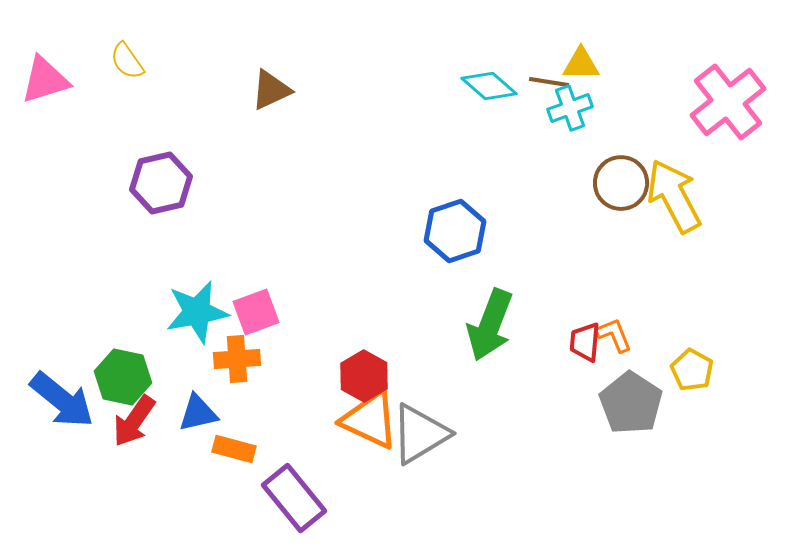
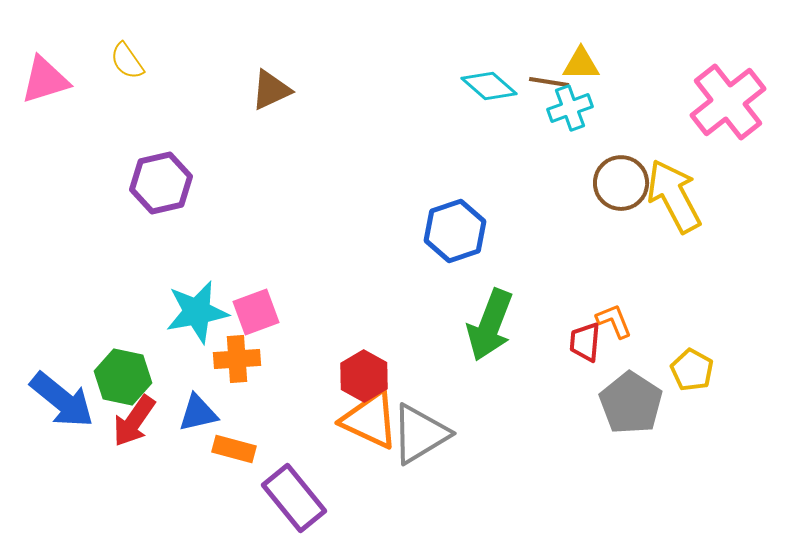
orange L-shape: moved 14 px up
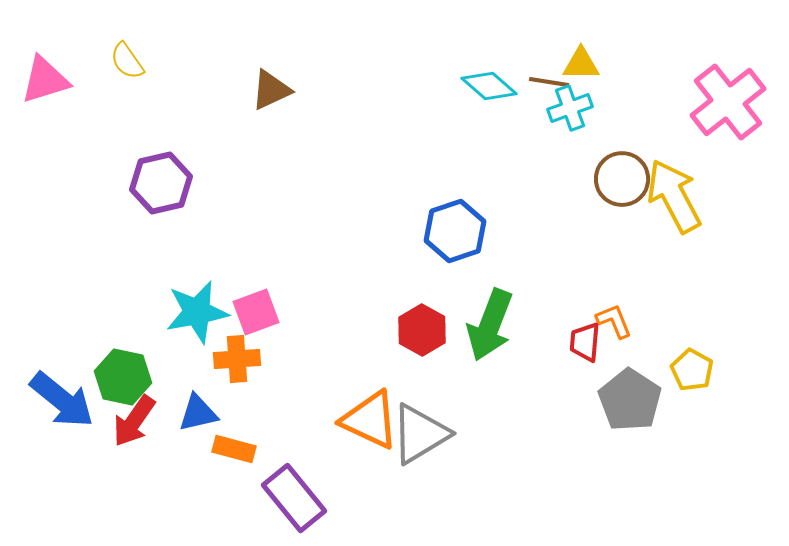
brown circle: moved 1 px right, 4 px up
red hexagon: moved 58 px right, 46 px up
gray pentagon: moved 1 px left, 3 px up
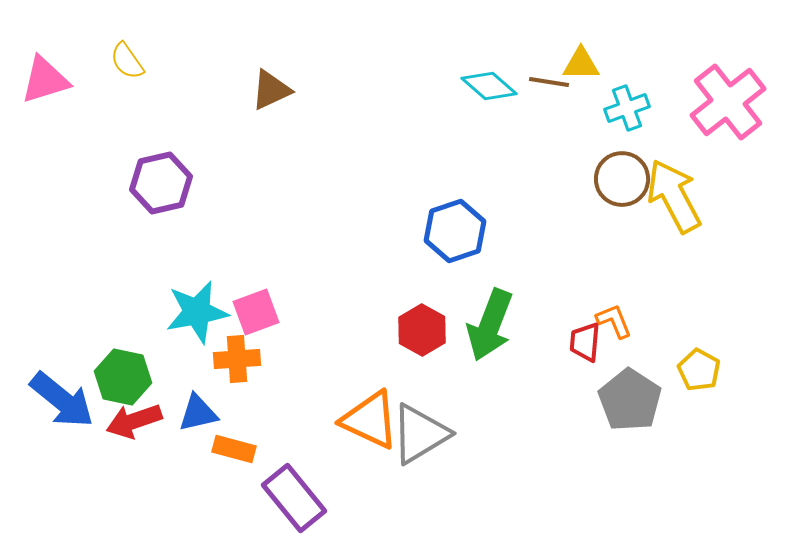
cyan cross: moved 57 px right
yellow pentagon: moved 7 px right
red arrow: rotated 36 degrees clockwise
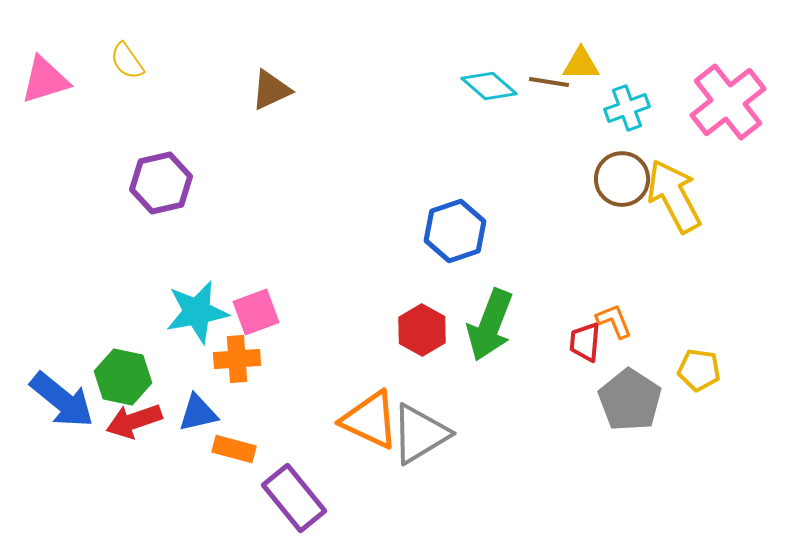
yellow pentagon: rotated 21 degrees counterclockwise
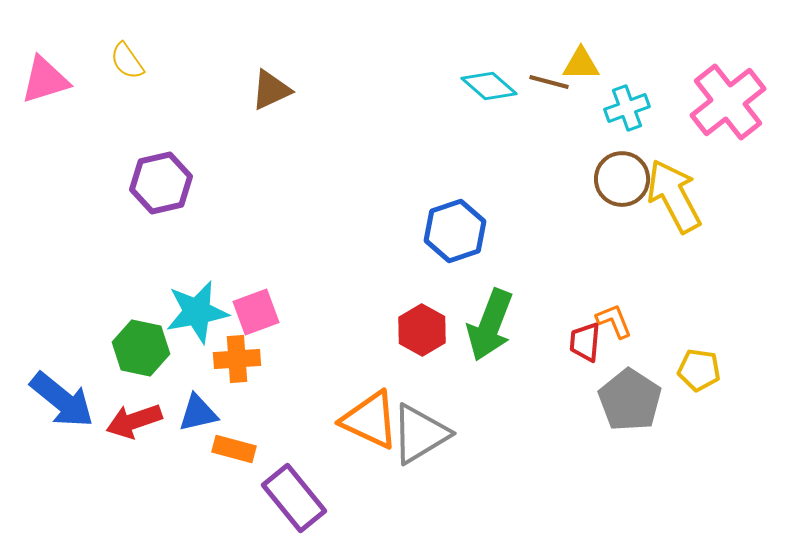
brown line: rotated 6 degrees clockwise
green hexagon: moved 18 px right, 29 px up
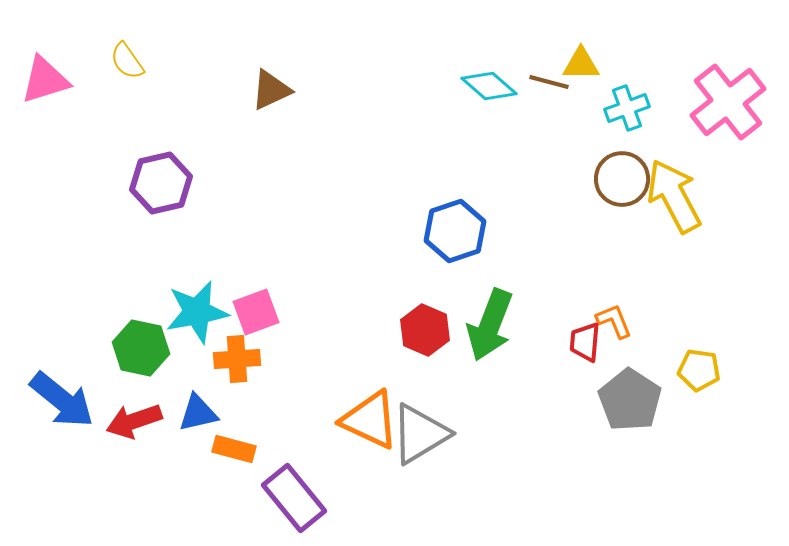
red hexagon: moved 3 px right; rotated 6 degrees counterclockwise
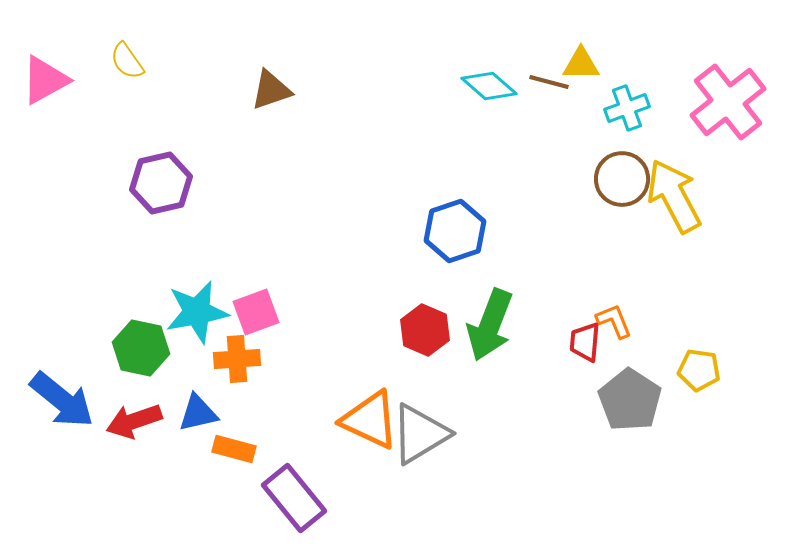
pink triangle: rotated 12 degrees counterclockwise
brown triangle: rotated 6 degrees clockwise
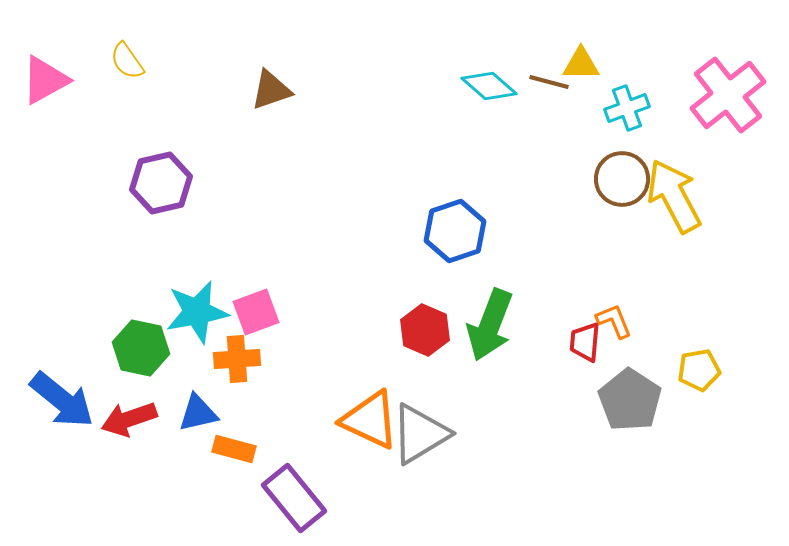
pink cross: moved 7 px up
yellow pentagon: rotated 18 degrees counterclockwise
red arrow: moved 5 px left, 2 px up
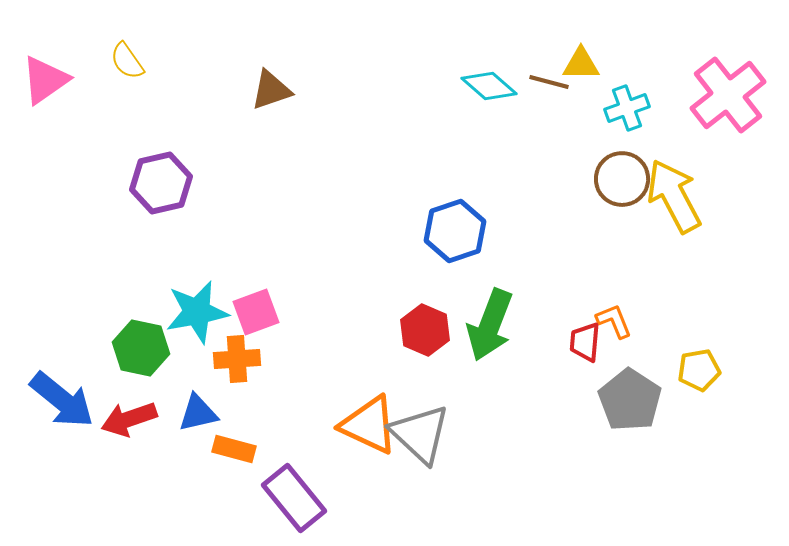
pink triangle: rotated 6 degrees counterclockwise
orange triangle: moved 1 px left, 5 px down
gray triangle: rotated 46 degrees counterclockwise
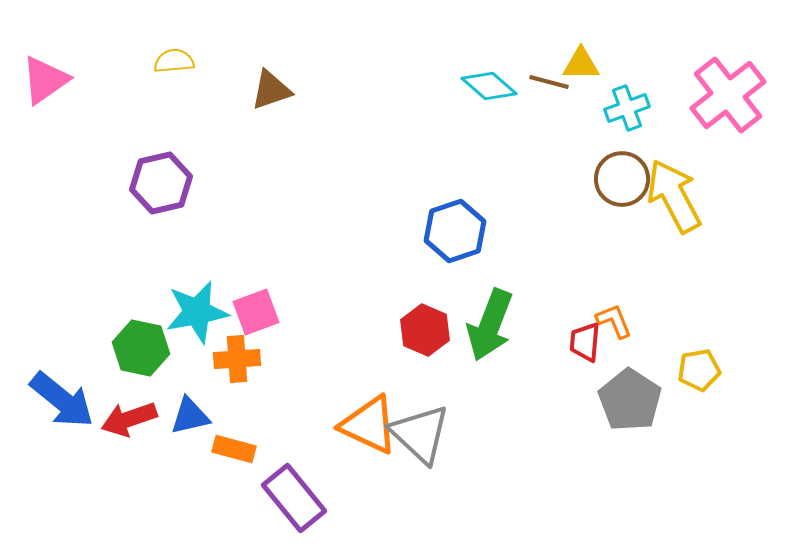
yellow semicircle: moved 47 px right; rotated 120 degrees clockwise
blue triangle: moved 8 px left, 3 px down
